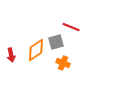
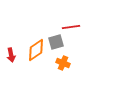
red line: rotated 30 degrees counterclockwise
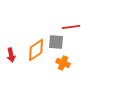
gray square: rotated 21 degrees clockwise
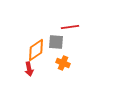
red line: moved 1 px left
red arrow: moved 18 px right, 14 px down
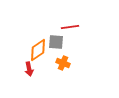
orange diamond: moved 2 px right
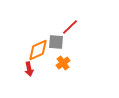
red line: rotated 36 degrees counterclockwise
orange diamond: rotated 10 degrees clockwise
orange cross: rotated 32 degrees clockwise
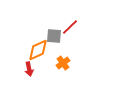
gray square: moved 2 px left, 6 px up
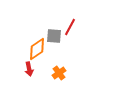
red line: rotated 18 degrees counterclockwise
orange diamond: moved 1 px left, 1 px up; rotated 10 degrees counterclockwise
orange cross: moved 4 px left, 10 px down
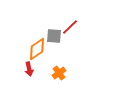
red line: rotated 18 degrees clockwise
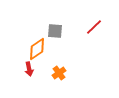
red line: moved 24 px right
gray square: moved 1 px right, 5 px up
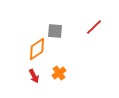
red arrow: moved 5 px right, 7 px down; rotated 16 degrees counterclockwise
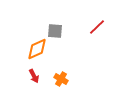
red line: moved 3 px right
orange diamond: rotated 10 degrees clockwise
orange cross: moved 2 px right, 6 px down; rotated 24 degrees counterclockwise
